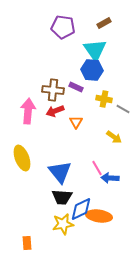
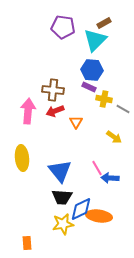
cyan triangle: moved 10 px up; rotated 20 degrees clockwise
purple rectangle: moved 13 px right
yellow ellipse: rotated 15 degrees clockwise
blue triangle: moved 1 px up
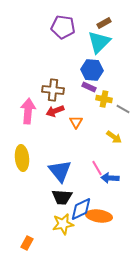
cyan triangle: moved 4 px right, 2 px down
orange rectangle: rotated 32 degrees clockwise
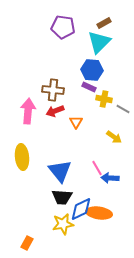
yellow ellipse: moved 1 px up
orange ellipse: moved 3 px up
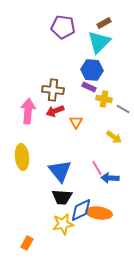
blue diamond: moved 1 px down
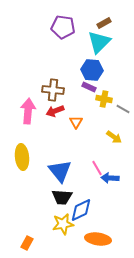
orange ellipse: moved 1 px left, 26 px down
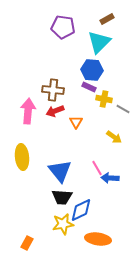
brown rectangle: moved 3 px right, 4 px up
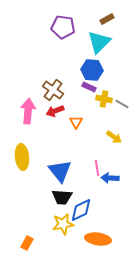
brown cross: rotated 30 degrees clockwise
gray line: moved 1 px left, 5 px up
pink line: rotated 21 degrees clockwise
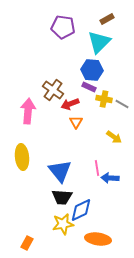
red arrow: moved 15 px right, 7 px up
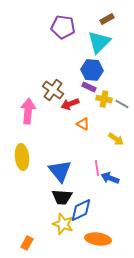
orange triangle: moved 7 px right, 2 px down; rotated 32 degrees counterclockwise
yellow arrow: moved 2 px right, 2 px down
blue arrow: rotated 18 degrees clockwise
yellow star: rotated 30 degrees clockwise
